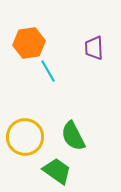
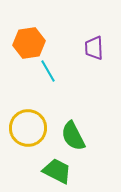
yellow circle: moved 3 px right, 9 px up
green trapezoid: rotated 8 degrees counterclockwise
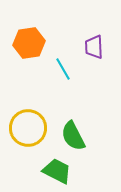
purple trapezoid: moved 1 px up
cyan line: moved 15 px right, 2 px up
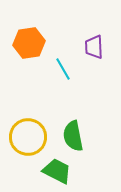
yellow circle: moved 9 px down
green semicircle: rotated 16 degrees clockwise
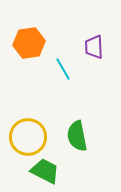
green semicircle: moved 4 px right
green trapezoid: moved 12 px left
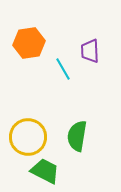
purple trapezoid: moved 4 px left, 4 px down
green semicircle: rotated 20 degrees clockwise
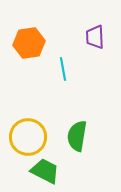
purple trapezoid: moved 5 px right, 14 px up
cyan line: rotated 20 degrees clockwise
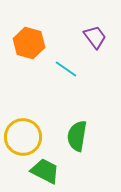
purple trapezoid: rotated 145 degrees clockwise
orange hexagon: rotated 24 degrees clockwise
cyan line: moved 3 px right; rotated 45 degrees counterclockwise
yellow circle: moved 5 px left
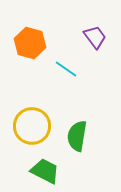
orange hexagon: moved 1 px right
yellow circle: moved 9 px right, 11 px up
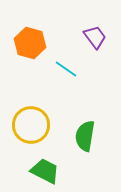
yellow circle: moved 1 px left, 1 px up
green semicircle: moved 8 px right
